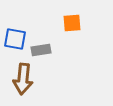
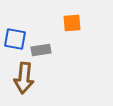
brown arrow: moved 1 px right, 1 px up
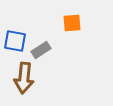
blue square: moved 2 px down
gray rectangle: rotated 24 degrees counterclockwise
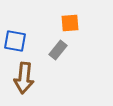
orange square: moved 2 px left
gray rectangle: moved 17 px right; rotated 18 degrees counterclockwise
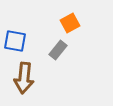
orange square: rotated 24 degrees counterclockwise
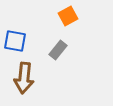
orange square: moved 2 px left, 7 px up
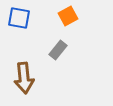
blue square: moved 4 px right, 23 px up
brown arrow: rotated 12 degrees counterclockwise
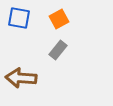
orange square: moved 9 px left, 3 px down
brown arrow: moved 3 px left; rotated 100 degrees clockwise
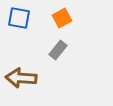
orange square: moved 3 px right, 1 px up
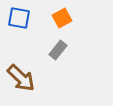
brown arrow: rotated 140 degrees counterclockwise
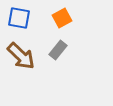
brown arrow: moved 22 px up
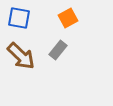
orange square: moved 6 px right
